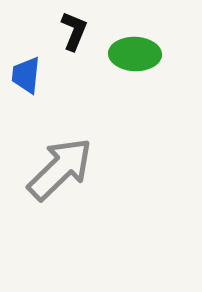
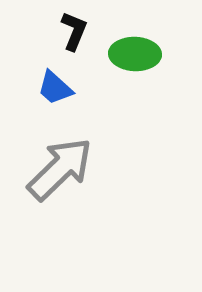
blue trapezoid: moved 29 px right, 13 px down; rotated 54 degrees counterclockwise
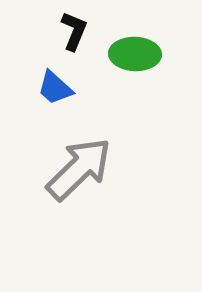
gray arrow: moved 19 px right
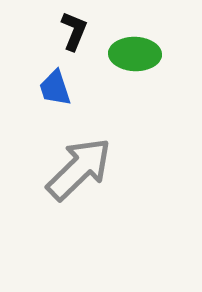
blue trapezoid: rotated 30 degrees clockwise
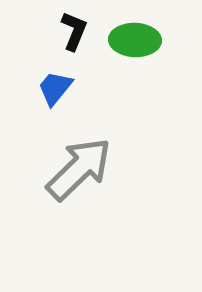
green ellipse: moved 14 px up
blue trapezoid: rotated 57 degrees clockwise
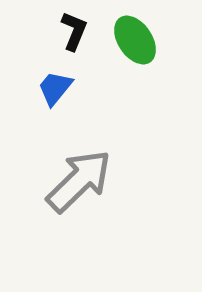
green ellipse: rotated 54 degrees clockwise
gray arrow: moved 12 px down
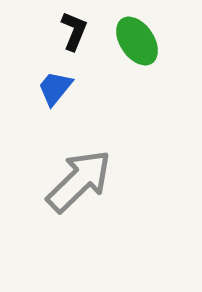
green ellipse: moved 2 px right, 1 px down
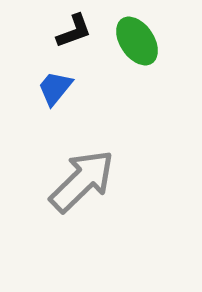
black L-shape: rotated 48 degrees clockwise
gray arrow: moved 3 px right
